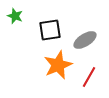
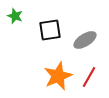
orange star: moved 11 px down
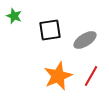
green star: moved 1 px left
red line: moved 2 px right, 1 px up
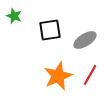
red line: moved 1 px left, 1 px up
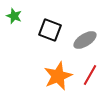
black square: rotated 30 degrees clockwise
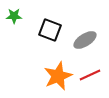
green star: rotated 21 degrees counterclockwise
red line: rotated 35 degrees clockwise
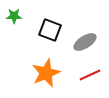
gray ellipse: moved 2 px down
orange star: moved 12 px left, 3 px up
